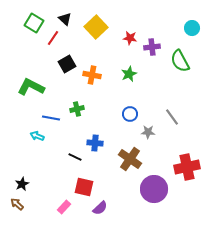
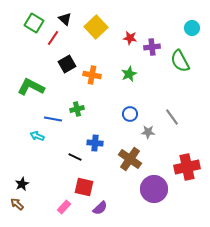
blue line: moved 2 px right, 1 px down
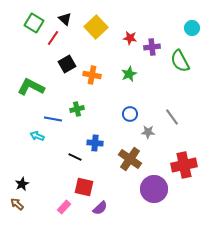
red cross: moved 3 px left, 2 px up
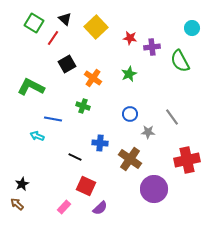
orange cross: moved 1 px right, 3 px down; rotated 24 degrees clockwise
green cross: moved 6 px right, 3 px up; rotated 32 degrees clockwise
blue cross: moved 5 px right
red cross: moved 3 px right, 5 px up
red square: moved 2 px right, 1 px up; rotated 12 degrees clockwise
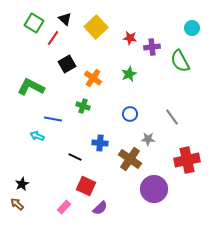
gray star: moved 7 px down
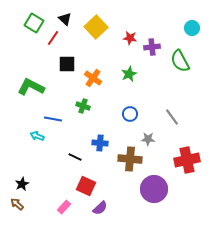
black square: rotated 30 degrees clockwise
brown cross: rotated 30 degrees counterclockwise
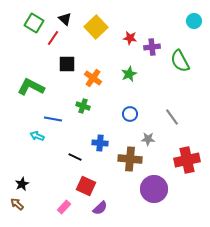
cyan circle: moved 2 px right, 7 px up
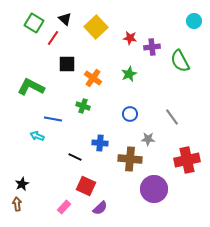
brown arrow: rotated 40 degrees clockwise
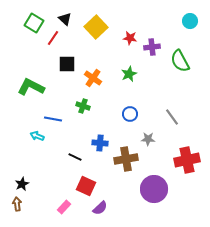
cyan circle: moved 4 px left
brown cross: moved 4 px left; rotated 15 degrees counterclockwise
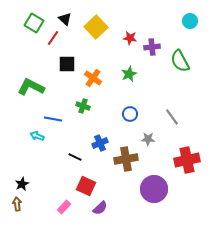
blue cross: rotated 28 degrees counterclockwise
